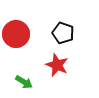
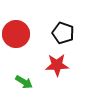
red star: rotated 25 degrees counterclockwise
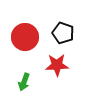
red circle: moved 9 px right, 3 px down
green arrow: rotated 78 degrees clockwise
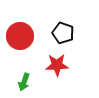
red circle: moved 5 px left, 1 px up
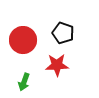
red circle: moved 3 px right, 4 px down
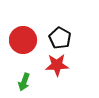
black pentagon: moved 3 px left, 5 px down; rotated 10 degrees clockwise
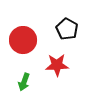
black pentagon: moved 7 px right, 9 px up
